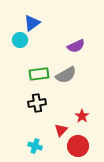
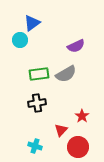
gray semicircle: moved 1 px up
red circle: moved 1 px down
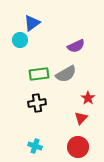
red star: moved 6 px right, 18 px up
red triangle: moved 20 px right, 12 px up
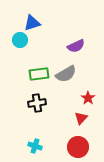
blue triangle: rotated 18 degrees clockwise
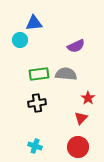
blue triangle: moved 2 px right; rotated 12 degrees clockwise
gray semicircle: rotated 145 degrees counterclockwise
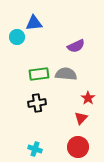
cyan circle: moved 3 px left, 3 px up
cyan cross: moved 3 px down
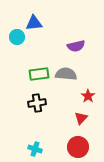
purple semicircle: rotated 12 degrees clockwise
red star: moved 2 px up
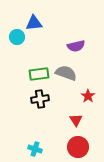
gray semicircle: moved 1 px up; rotated 15 degrees clockwise
black cross: moved 3 px right, 4 px up
red triangle: moved 5 px left, 2 px down; rotated 16 degrees counterclockwise
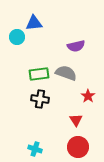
black cross: rotated 18 degrees clockwise
